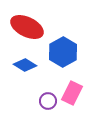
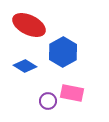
red ellipse: moved 2 px right, 2 px up
blue diamond: moved 1 px down
pink rectangle: rotated 75 degrees clockwise
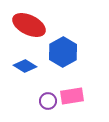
pink rectangle: moved 3 px down; rotated 20 degrees counterclockwise
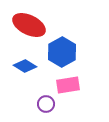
blue hexagon: moved 1 px left
pink rectangle: moved 4 px left, 11 px up
purple circle: moved 2 px left, 3 px down
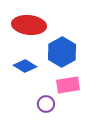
red ellipse: rotated 20 degrees counterclockwise
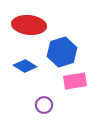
blue hexagon: rotated 12 degrees clockwise
pink rectangle: moved 7 px right, 4 px up
purple circle: moved 2 px left, 1 px down
